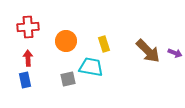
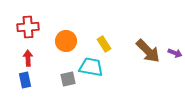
yellow rectangle: rotated 14 degrees counterclockwise
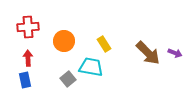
orange circle: moved 2 px left
brown arrow: moved 2 px down
gray square: rotated 28 degrees counterclockwise
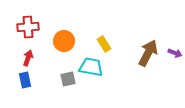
brown arrow: rotated 108 degrees counterclockwise
red arrow: rotated 21 degrees clockwise
gray square: rotated 28 degrees clockwise
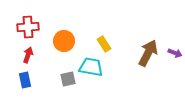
red arrow: moved 3 px up
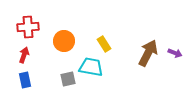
red arrow: moved 4 px left
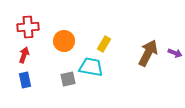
yellow rectangle: rotated 63 degrees clockwise
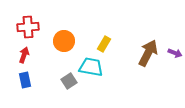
gray square: moved 1 px right, 2 px down; rotated 21 degrees counterclockwise
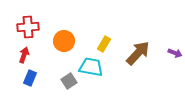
brown arrow: moved 10 px left; rotated 16 degrees clockwise
blue rectangle: moved 5 px right, 2 px up; rotated 35 degrees clockwise
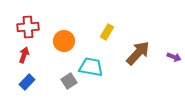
yellow rectangle: moved 3 px right, 12 px up
purple arrow: moved 1 px left, 4 px down
blue rectangle: moved 3 px left, 4 px down; rotated 21 degrees clockwise
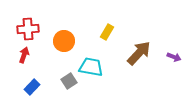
red cross: moved 2 px down
brown arrow: moved 1 px right
blue rectangle: moved 5 px right, 5 px down
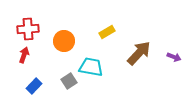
yellow rectangle: rotated 28 degrees clockwise
blue rectangle: moved 2 px right, 1 px up
